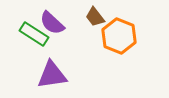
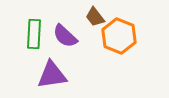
purple semicircle: moved 13 px right, 13 px down
green rectangle: rotated 60 degrees clockwise
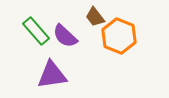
green rectangle: moved 2 px right, 3 px up; rotated 44 degrees counterclockwise
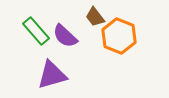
purple triangle: rotated 8 degrees counterclockwise
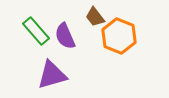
purple semicircle: rotated 24 degrees clockwise
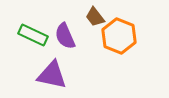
green rectangle: moved 3 px left, 4 px down; rotated 24 degrees counterclockwise
purple triangle: rotated 28 degrees clockwise
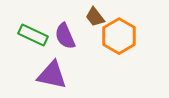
orange hexagon: rotated 8 degrees clockwise
